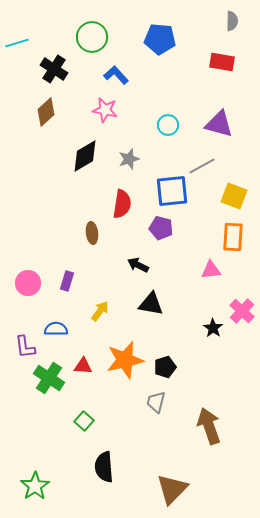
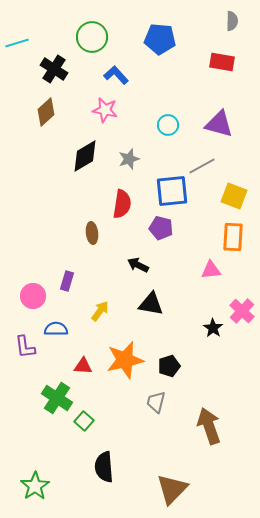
pink circle: moved 5 px right, 13 px down
black pentagon: moved 4 px right, 1 px up
green cross: moved 8 px right, 20 px down
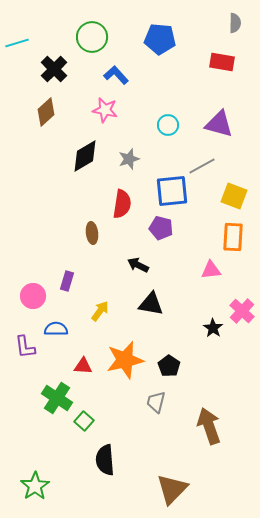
gray semicircle: moved 3 px right, 2 px down
black cross: rotated 12 degrees clockwise
black pentagon: rotated 20 degrees counterclockwise
black semicircle: moved 1 px right, 7 px up
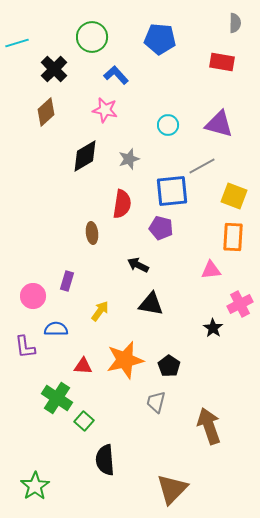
pink cross: moved 2 px left, 7 px up; rotated 20 degrees clockwise
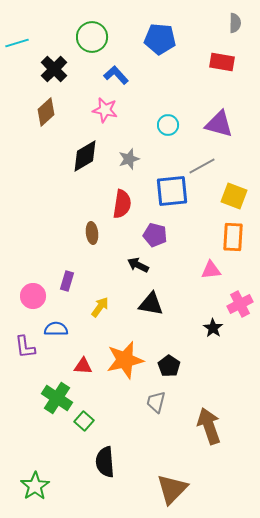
purple pentagon: moved 6 px left, 7 px down
yellow arrow: moved 4 px up
black semicircle: moved 2 px down
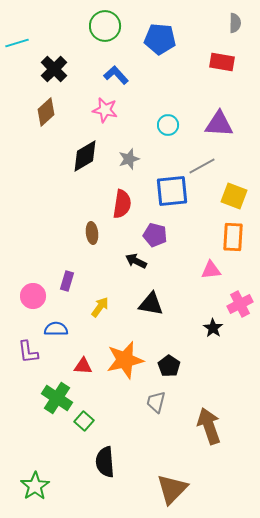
green circle: moved 13 px right, 11 px up
purple triangle: rotated 12 degrees counterclockwise
black arrow: moved 2 px left, 4 px up
purple L-shape: moved 3 px right, 5 px down
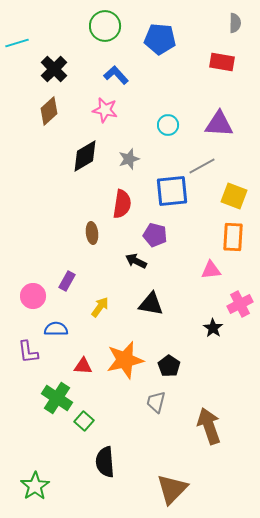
brown diamond: moved 3 px right, 1 px up
purple rectangle: rotated 12 degrees clockwise
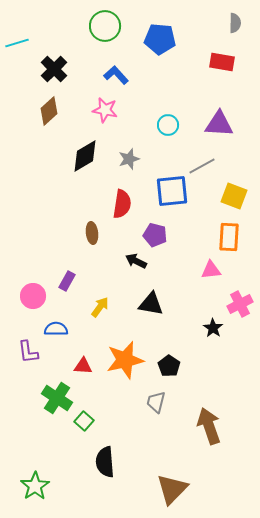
orange rectangle: moved 4 px left
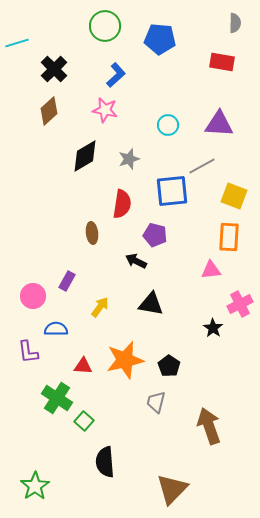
blue L-shape: rotated 90 degrees clockwise
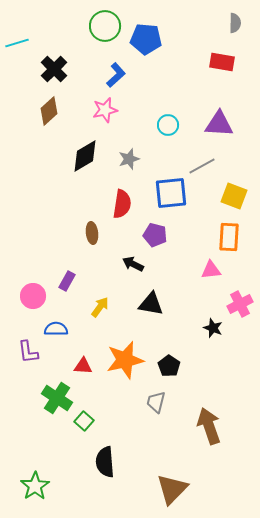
blue pentagon: moved 14 px left
pink star: rotated 25 degrees counterclockwise
blue square: moved 1 px left, 2 px down
black arrow: moved 3 px left, 3 px down
black star: rotated 12 degrees counterclockwise
